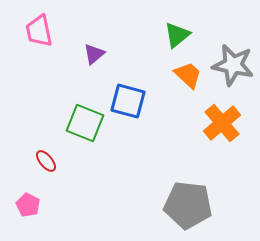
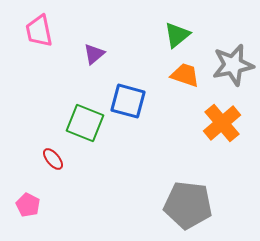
gray star: rotated 24 degrees counterclockwise
orange trapezoid: moved 3 px left; rotated 24 degrees counterclockwise
red ellipse: moved 7 px right, 2 px up
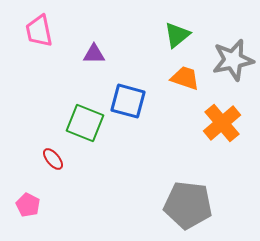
purple triangle: rotated 40 degrees clockwise
gray star: moved 5 px up
orange trapezoid: moved 3 px down
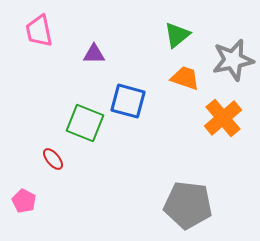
orange cross: moved 1 px right, 5 px up
pink pentagon: moved 4 px left, 4 px up
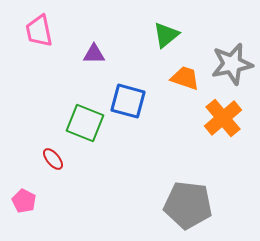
green triangle: moved 11 px left
gray star: moved 1 px left, 4 px down
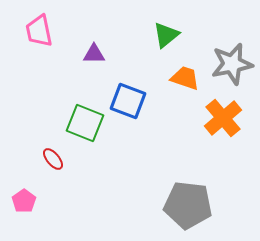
blue square: rotated 6 degrees clockwise
pink pentagon: rotated 10 degrees clockwise
